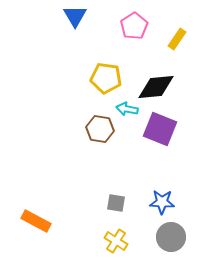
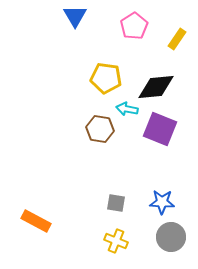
yellow cross: rotated 10 degrees counterclockwise
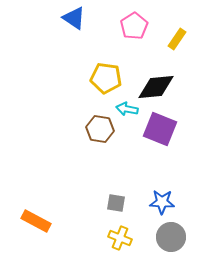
blue triangle: moved 1 px left, 2 px down; rotated 25 degrees counterclockwise
yellow cross: moved 4 px right, 3 px up
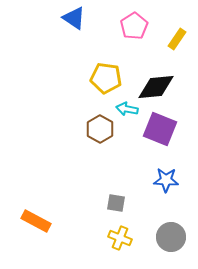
brown hexagon: rotated 20 degrees clockwise
blue star: moved 4 px right, 22 px up
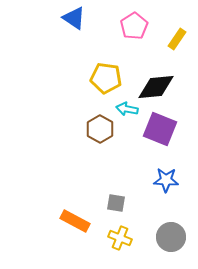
orange rectangle: moved 39 px right
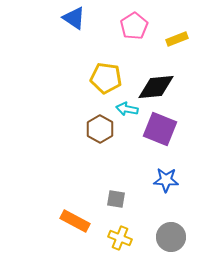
yellow rectangle: rotated 35 degrees clockwise
gray square: moved 4 px up
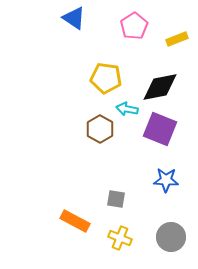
black diamond: moved 4 px right; rotated 6 degrees counterclockwise
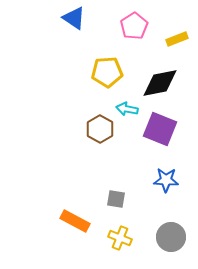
yellow pentagon: moved 1 px right, 6 px up; rotated 12 degrees counterclockwise
black diamond: moved 4 px up
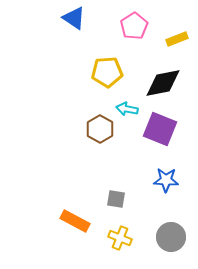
black diamond: moved 3 px right
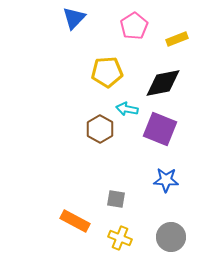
blue triangle: rotated 40 degrees clockwise
